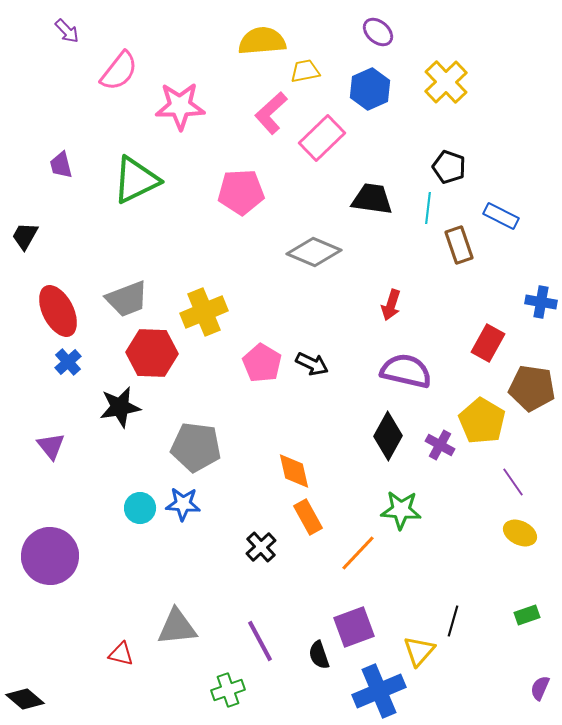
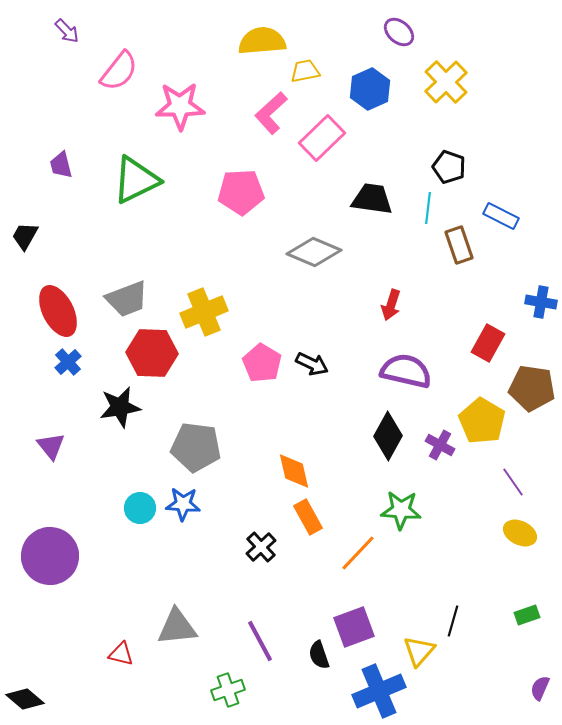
purple ellipse at (378, 32): moved 21 px right
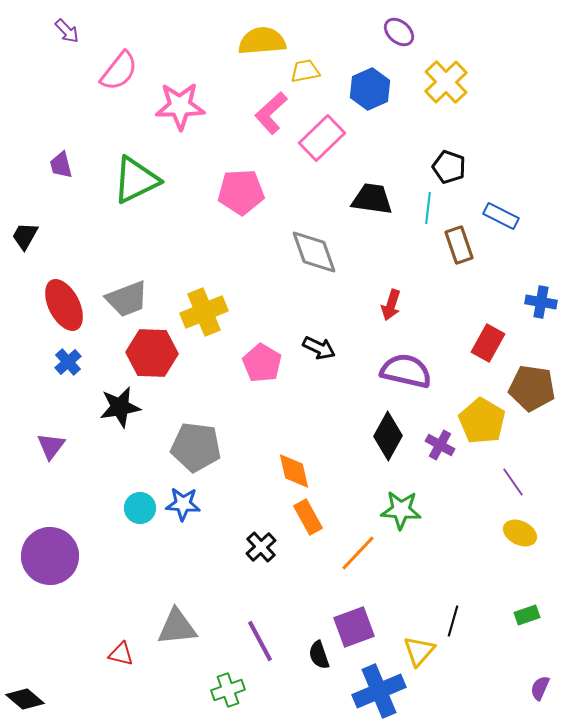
gray diamond at (314, 252): rotated 48 degrees clockwise
red ellipse at (58, 311): moved 6 px right, 6 px up
black arrow at (312, 364): moved 7 px right, 16 px up
purple triangle at (51, 446): rotated 16 degrees clockwise
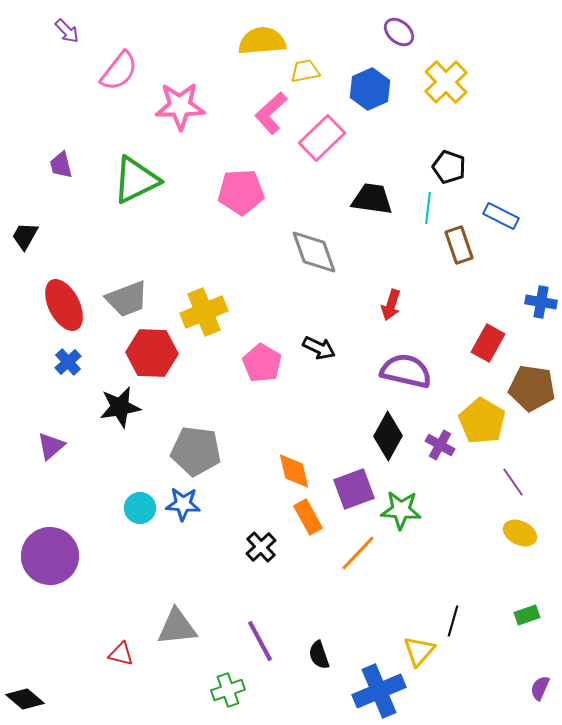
purple triangle at (51, 446): rotated 12 degrees clockwise
gray pentagon at (196, 447): moved 4 px down
purple square at (354, 627): moved 138 px up
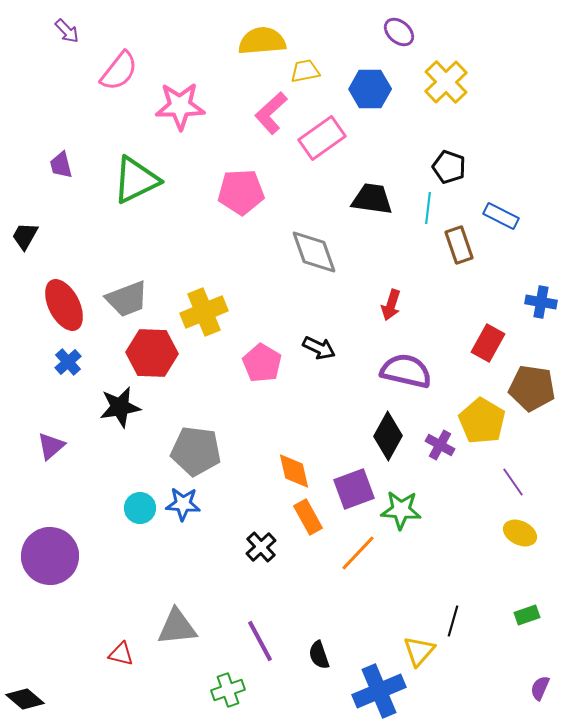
blue hexagon at (370, 89): rotated 24 degrees clockwise
pink rectangle at (322, 138): rotated 9 degrees clockwise
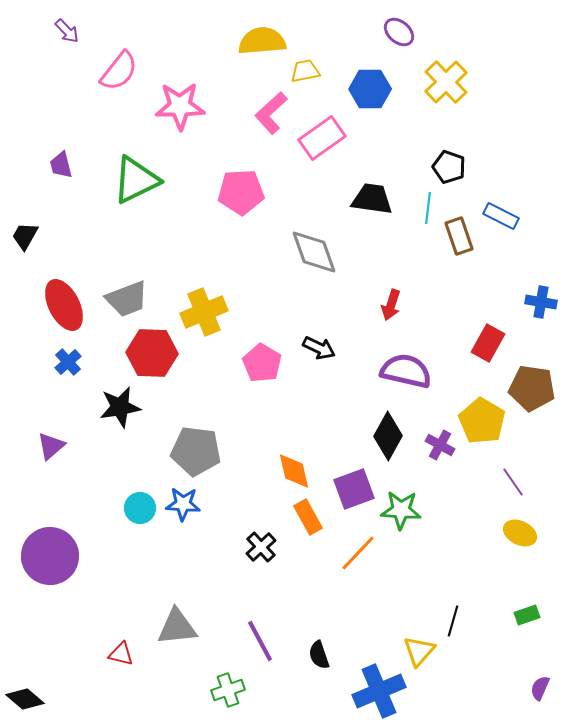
brown rectangle at (459, 245): moved 9 px up
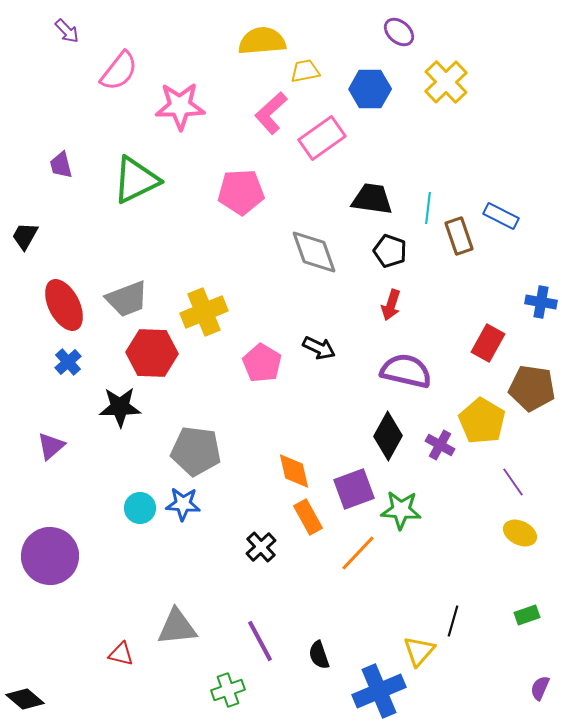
black pentagon at (449, 167): moved 59 px left, 84 px down
black star at (120, 407): rotated 9 degrees clockwise
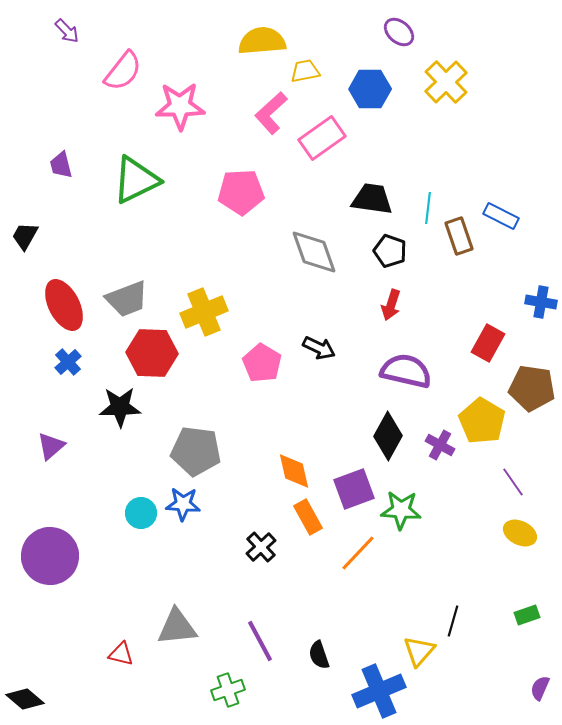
pink semicircle at (119, 71): moved 4 px right
cyan circle at (140, 508): moved 1 px right, 5 px down
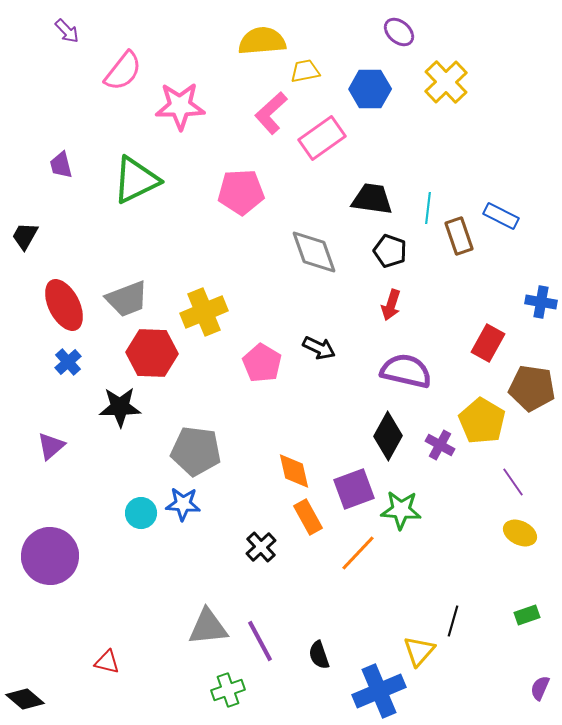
gray triangle at (177, 627): moved 31 px right
red triangle at (121, 654): moved 14 px left, 8 px down
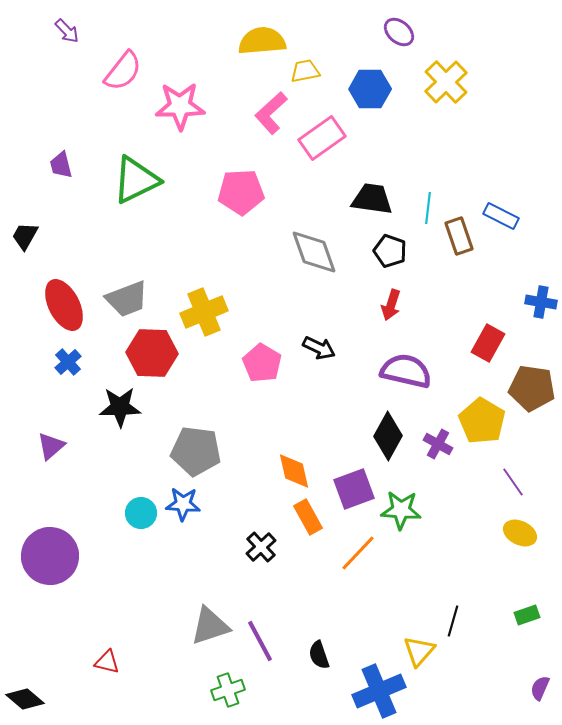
purple cross at (440, 445): moved 2 px left, 1 px up
gray triangle at (208, 627): moved 2 px right, 1 px up; rotated 12 degrees counterclockwise
